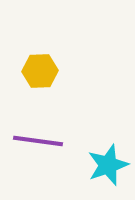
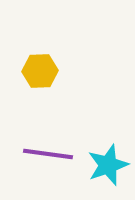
purple line: moved 10 px right, 13 px down
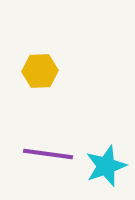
cyan star: moved 2 px left, 1 px down
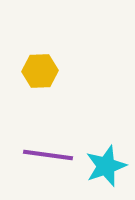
purple line: moved 1 px down
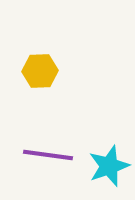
cyan star: moved 3 px right
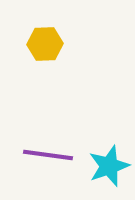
yellow hexagon: moved 5 px right, 27 px up
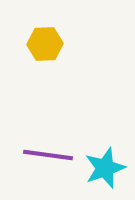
cyan star: moved 4 px left, 2 px down
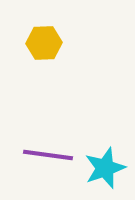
yellow hexagon: moved 1 px left, 1 px up
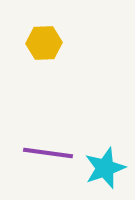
purple line: moved 2 px up
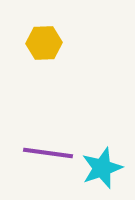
cyan star: moved 3 px left
